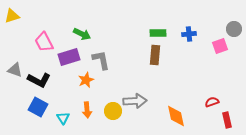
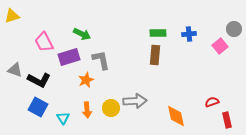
pink square: rotated 21 degrees counterclockwise
yellow circle: moved 2 px left, 3 px up
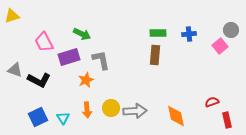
gray circle: moved 3 px left, 1 px down
gray arrow: moved 10 px down
blue square: moved 10 px down; rotated 36 degrees clockwise
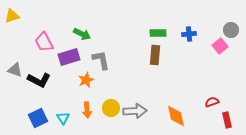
blue square: moved 1 px down
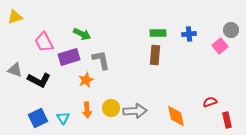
yellow triangle: moved 3 px right, 1 px down
red semicircle: moved 2 px left
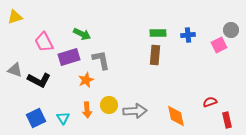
blue cross: moved 1 px left, 1 px down
pink square: moved 1 px left, 1 px up; rotated 14 degrees clockwise
yellow circle: moved 2 px left, 3 px up
blue square: moved 2 px left
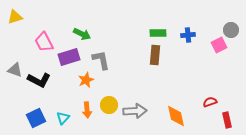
cyan triangle: rotated 16 degrees clockwise
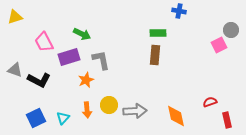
blue cross: moved 9 px left, 24 px up; rotated 16 degrees clockwise
